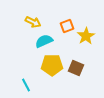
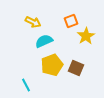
orange square: moved 4 px right, 5 px up
yellow pentagon: rotated 20 degrees counterclockwise
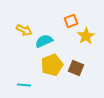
yellow arrow: moved 9 px left, 8 px down
cyan line: moved 2 px left; rotated 56 degrees counterclockwise
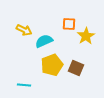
orange square: moved 2 px left, 3 px down; rotated 24 degrees clockwise
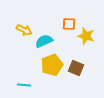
yellow star: rotated 24 degrees counterclockwise
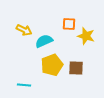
brown square: rotated 21 degrees counterclockwise
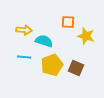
orange square: moved 1 px left, 2 px up
yellow arrow: rotated 21 degrees counterclockwise
cyan semicircle: rotated 42 degrees clockwise
brown square: rotated 21 degrees clockwise
cyan line: moved 28 px up
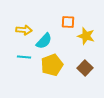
cyan semicircle: rotated 114 degrees clockwise
brown square: moved 9 px right; rotated 21 degrees clockwise
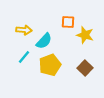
yellow star: moved 1 px left, 1 px up
cyan line: rotated 56 degrees counterclockwise
yellow pentagon: moved 2 px left
